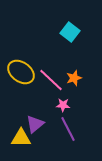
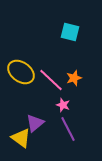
cyan square: rotated 24 degrees counterclockwise
pink star: rotated 16 degrees clockwise
purple triangle: moved 1 px up
yellow triangle: rotated 35 degrees clockwise
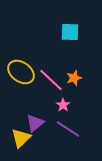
cyan square: rotated 12 degrees counterclockwise
pink star: rotated 16 degrees clockwise
purple line: rotated 30 degrees counterclockwise
yellow triangle: rotated 40 degrees clockwise
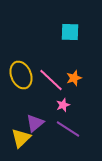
yellow ellipse: moved 3 px down; rotated 32 degrees clockwise
pink star: rotated 16 degrees clockwise
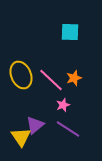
purple triangle: moved 2 px down
yellow triangle: moved 1 px up; rotated 20 degrees counterclockwise
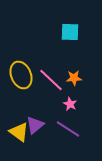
orange star: rotated 14 degrees clockwise
pink star: moved 7 px right, 1 px up; rotated 24 degrees counterclockwise
yellow triangle: moved 2 px left, 5 px up; rotated 20 degrees counterclockwise
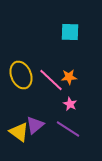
orange star: moved 5 px left, 1 px up
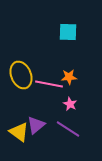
cyan square: moved 2 px left
pink line: moved 2 px left, 4 px down; rotated 32 degrees counterclockwise
purple triangle: moved 1 px right
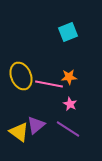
cyan square: rotated 24 degrees counterclockwise
yellow ellipse: moved 1 px down
